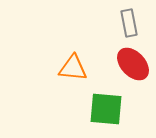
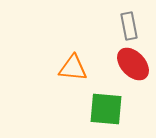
gray rectangle: moved 3 px down
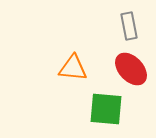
red ellipse: moved 2 px left, 5 px down
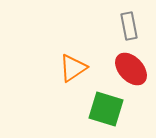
orange triangle: rotated 40 degrees counterclockwise
green square: rotated 12 degrees clockwise
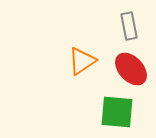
orange triangle: moved 9 px right, 7 px up
green square: moved 11 px right, 3 px down; rotated 12 degrees counterclockwise
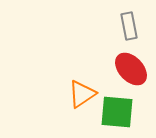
orange triangle: moved 33 px down
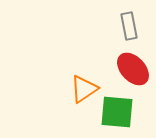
red ellipse: moved 2 px right
orange triangle: moved 2 px right, 5 px up
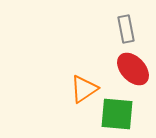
gray rectangle: moved 3 px left, 3 px down
green square: moved 2 px down
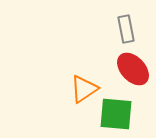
green square: moved 1 px left
